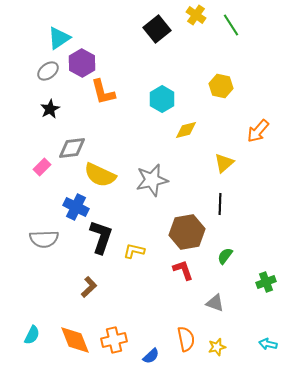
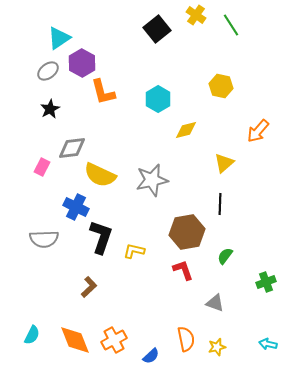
cyan hexagon: moved 4 px left
pink rectangle: rotated 18 degrees counterclockwise
orange cross: rotated 15 degrees counterclockwise
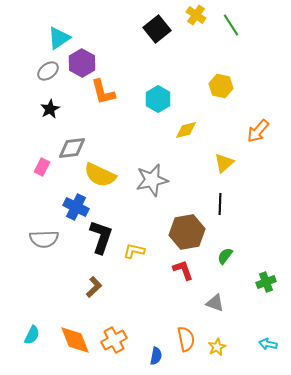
brown L-shape: moved 5 px right
yellow star: rotated 12 degrees counterclockwise
blue semicircle: moved 5 px right; rotated 36 degrees counterclockwise
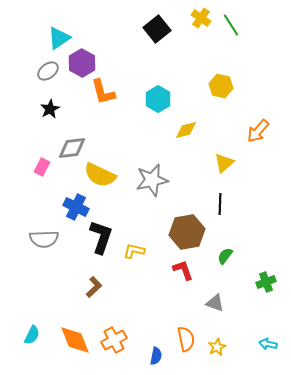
yellow cross: moved 5 px right, 3 px down
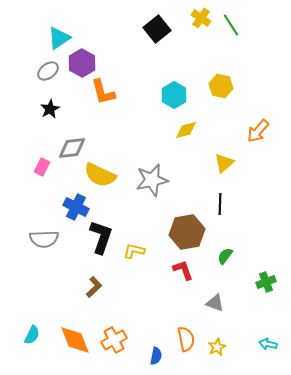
cyan hexagon: moved 16 px right, 4 px up
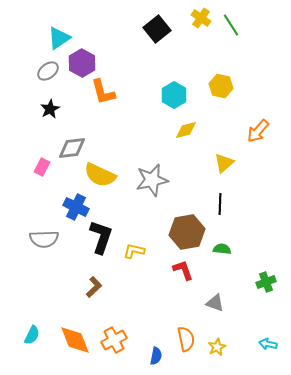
green semicircle: moved 3 px left, 7 px up; rotated 60 degrees clockwise
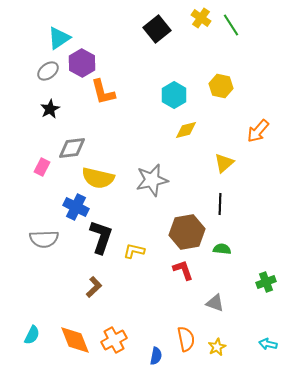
yellow semicircle: moved 2 px left, 3 px down; rotated 12 degrees counterclockwise
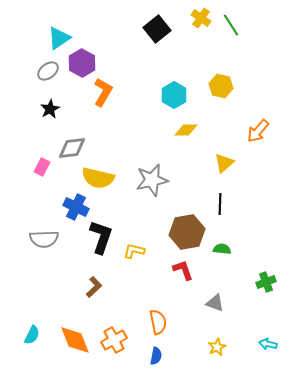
orange L-shape: rotated 136 degrees counterclockwise
yellow diamond: rotated 15 degrees clockwise
orange semicircle: moved 28 px left, 17 px up
